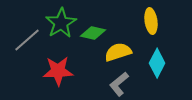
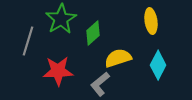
green star: moved 4 px up
green diamond: rotated 55 degrees counterclockwise
gray line: moved 1 px right, 1 px down; rotated 32 degrees counterclockwise
yellow semicircle: moved 6 px down
cyan diamond: moved 1 px right, 2 px down
gray L-shape: moved 19 px left
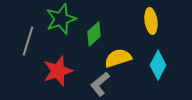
green star: rotated 12 degrees clockwise
green diamond: moved 1 px right, 1 px down
red star: rotated 16 degrees counterclockwise
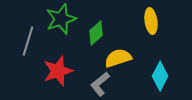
green diamond: moved 2 px right, 1 px up
cyan diamond: moved 2 px right, 11 px down
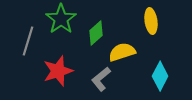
green star: rotated 16 degrees counterclockwise
yellow semicircle: moved 4 px right, 6 px up
gray L-shape: moved 1 px right, 5 px up
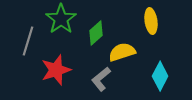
red star: moved 2 px left, 1 px up
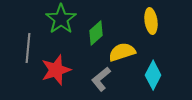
gray line: moved 7 px down; rotated 12 degrees counterclockwise
cyan diamond: moved 7 px left, 1 px up
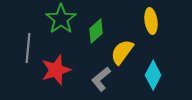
green diamond: moved 2 px up
yellow semicircle: rotated 36 degrees counterclockwise
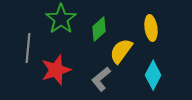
yellow ellipse: moved 7 px down
green diamond: moved 3 px right, 2 px up
yellow semicircle: moved 1 px left, 1 px up
